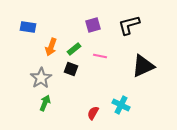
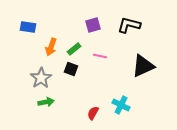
black L-shape: rotated 30 degrees clockwise
green arrow: moved 1 px right, 1 px up; rotated 56 degrees clockwise
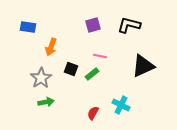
green rectangle: moved 18 px right, 25 px down
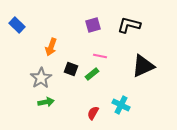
blue rectangle: moved 11 px left, 2 px up; rotated 35 degrees clockwise
